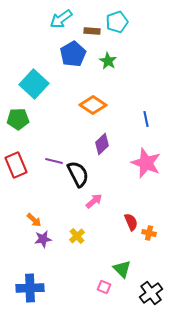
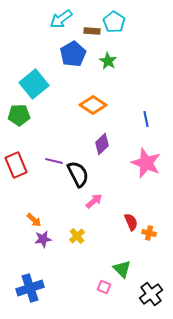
cyan pentagon: moved 3 px left; rotated 20 degrees counterclockwise
cyan square: rotated 8 degrees clockwise
green pentagon: moved 1 px right, 4 px up
blue cross: rotated 16 degrees counterclockwise
black cross: moved 1 px down
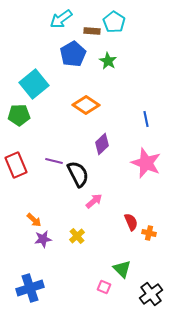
orange diamond: moved 7 px left
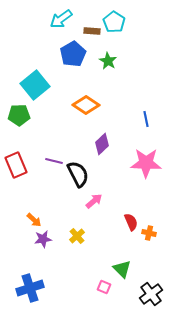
cyan square: moved 1 px right, 1 px down
pink star: rotated 20 degrees counterclockwise
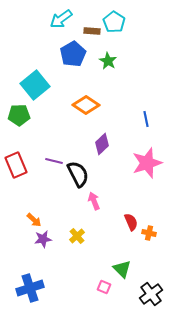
pink star: moved 1 px right; rotated 20 degrees counterclockwise
pink arrow: rotated 72 degrees counterclockwise
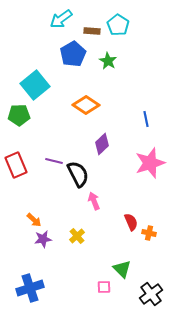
cyan pentagon: moved 4 px right, 3 px down
pink star: moved 3 px right
pink square: rotated 24 degrees counterclockwise
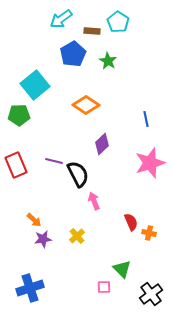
cyan pentagon: moved 3 px up
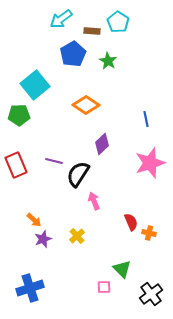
black semicircle: rotated 120 degrees counterclockwise
purple star: rotated 12 degrees counterclockwise
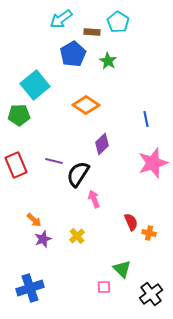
brown rectangle: moved 1 px down
pink star: moved 3 px right
pink arrow: moved 2 px up
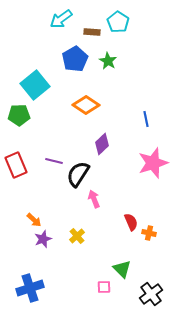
blue pentagon: moved 2 px right, 5 px down
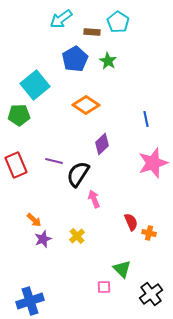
blue cross: moved 13 px down
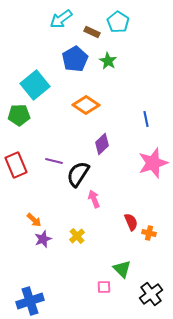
brown rectangle: rotated 21 degrees clockwise
